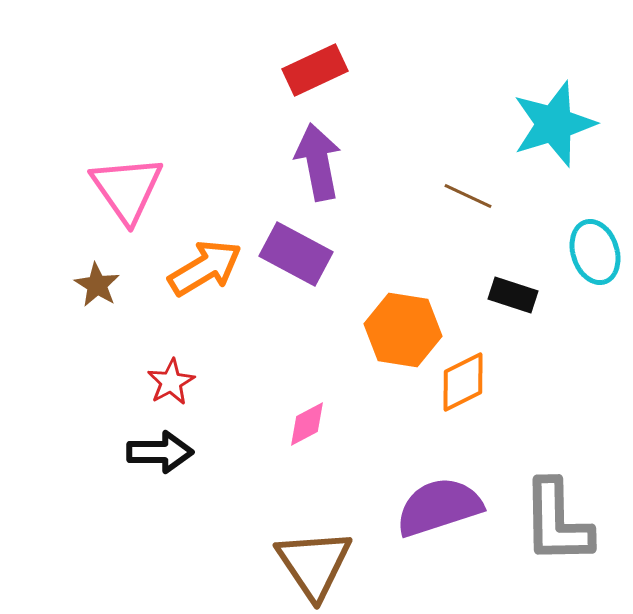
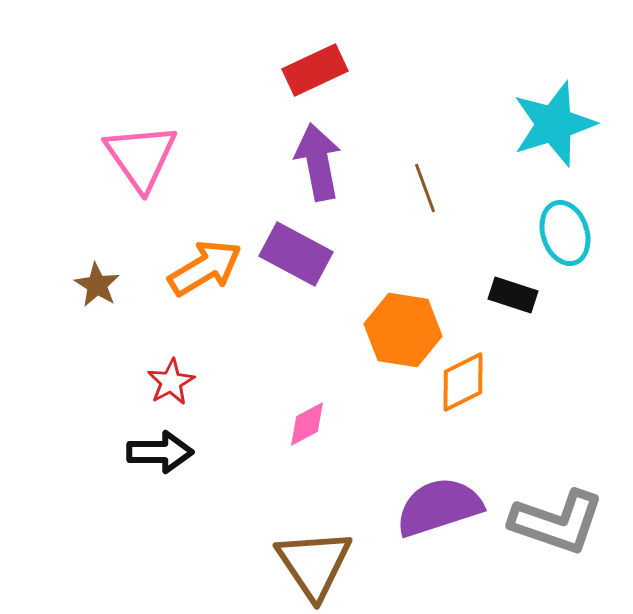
pink triangle: moved 14 px right, 32 px up
brown line: moved 43 px left, 8 px up; rotated 45 degrees clockwise
cyan ellipse: moved 30 px left, 19 px up
gray L-shape: rotated 70 degrees counterclockwise
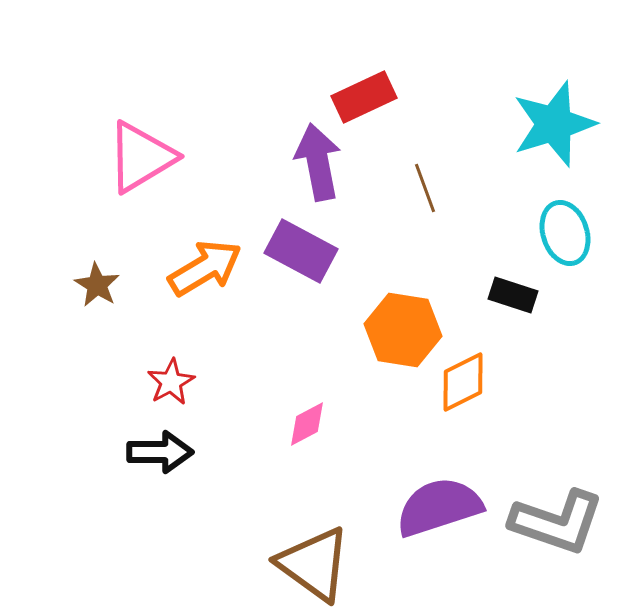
red rectangle: moved 49 px right, 27 px down
pink triangle: rotated 34 degrees clockwise
purple rectangle: moved 5 px right, 3 px up
brown triangle: rotated 20 degrees counterclockwise
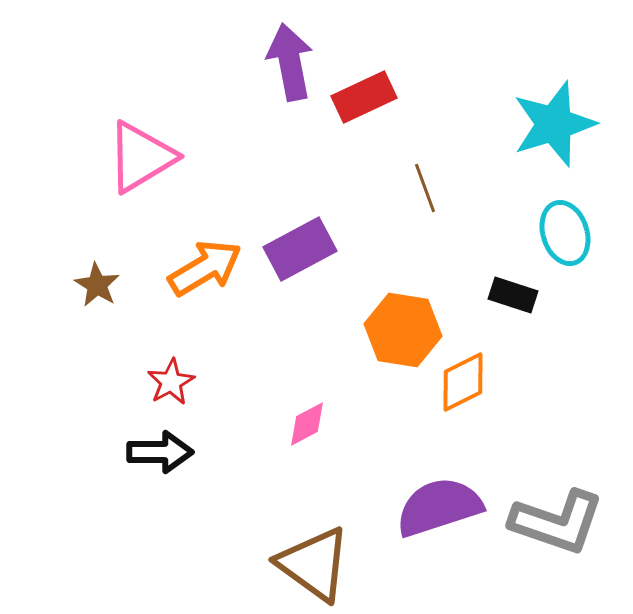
purple arrow: moved 28 px left, 100 px up
purple rectangle: moved 1 px left, 2 px up; rotated 56 degrees counterclockwise
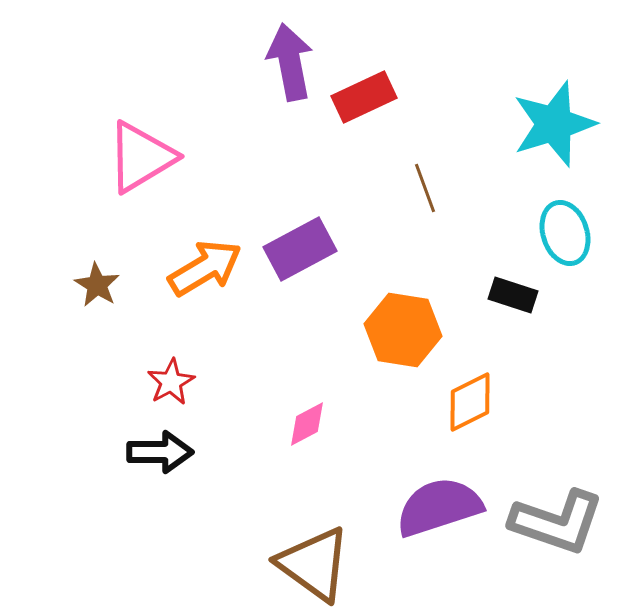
orange diamond: moved 7 px right, 20 px down
